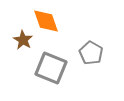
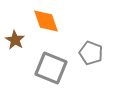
brown star: moved 8 px left
gray pentagon: rotated 10 degrees counterclockwise
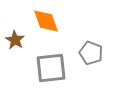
gray square: rotated 28 degrees counterclockwise
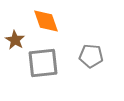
gray pentagon: moved 3 px down; rotated 15 degrees counterclockwise
gray square: moved 8 px left, 5 px up
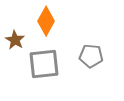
orange diamond: rotated 48 degrees clockwise
gray square: moved 1 px right, 1 px down
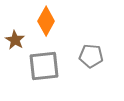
gray square: moved 2 px down
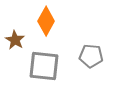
gray square: rotated 12 degrees clockwise
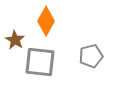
gray pentagon: rotated 20 degrees counterclockwise
gray square: moved 4 px left, 4 px up
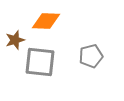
orange diamond: rotated 64 degrees clockwise
brown star: rotated 24 degrees clockwise
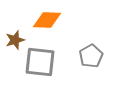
orange diamond: moved 1 px right, 1 px up
gray pentagon: rotated 15 degrees counterclockwise
